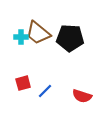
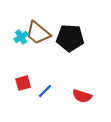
cyan cross: rotated 32 degrees counterclockwise
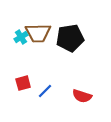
brown trapezoid: rotated 40 degrees counterclockwise
black pentagon: rotated 12 degrees counterclockwise
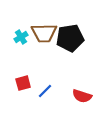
brown trapezoid: moved 6 px right
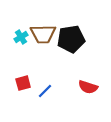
brown trapezoid: moved 1 px left, 1 px down
black pentagon: moved 1 px right, 1 px down
red semicircle: moved 6 px right, 9 px up
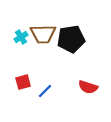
red square: moved 1 px up
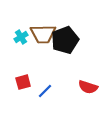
black pentagon: moved 6 px left, 1 px down; rotated 12 degrees counterclockwise
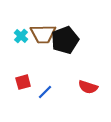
cyan cross: moved 1 px up; rotated 16 degrees counterclockwise
blue line: moved 1 px down
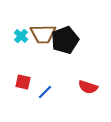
red square: rotated 28 degrees clockwise
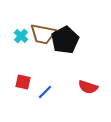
brown trapezoid: rotated 12 degrees clockwise
black pentagon: rotated 8 degrees counterclockwise
